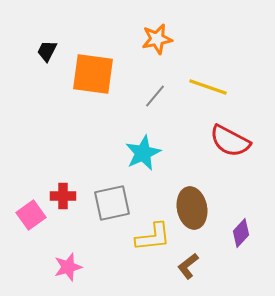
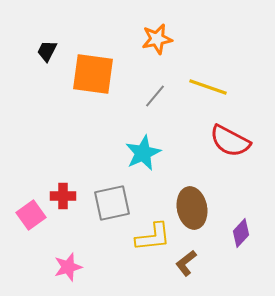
brown L-shape: moved 2 px left, 3 px up
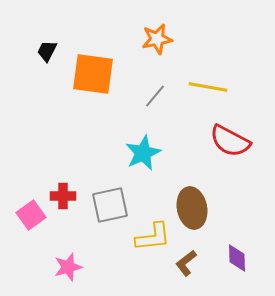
yellow line: rotated 9 degrees counterclockwise
gray square: moved 2 px left, 2 px down
purple diamond: moved 4 px left, 25 px down; rotated 44 degrees counterclockwise
